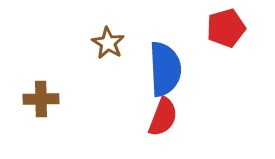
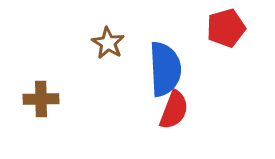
red semicircle: moved 11 px right, 7 px up
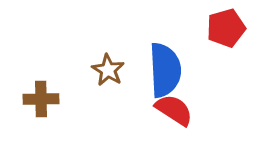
brown star: moved 27 px down
blue semicircle: moved 1 px down
red semicircle: rotated 78 degrees counterclockwise
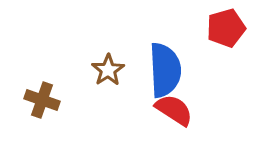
brown star: rotated 8 degrees clockwise
brown cross: moved 1 px right, 1 px down; rotated 20 degrees clockwise
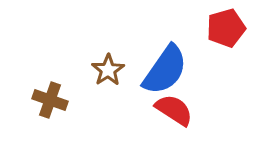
blue semicircle: rotated 38 degrees clockwise
brown cross: moved 8 px right
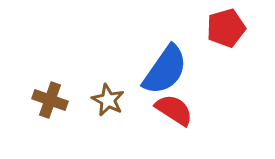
brown star: moved 30 px down; rotated 12 degrees counterclockwise
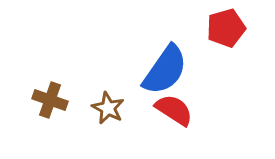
brown star: moved 8 px down
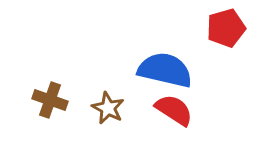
blue semicircle: rotated 112 degrees counterclockwise
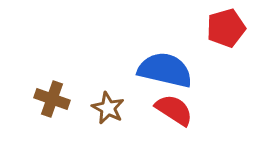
brown cross: moved 2 px right, 1 px up
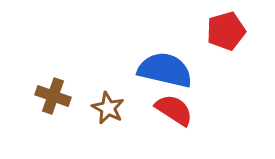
red pentagon: moved 3 px down
brown cross: moved 1 px right, 3 px up
